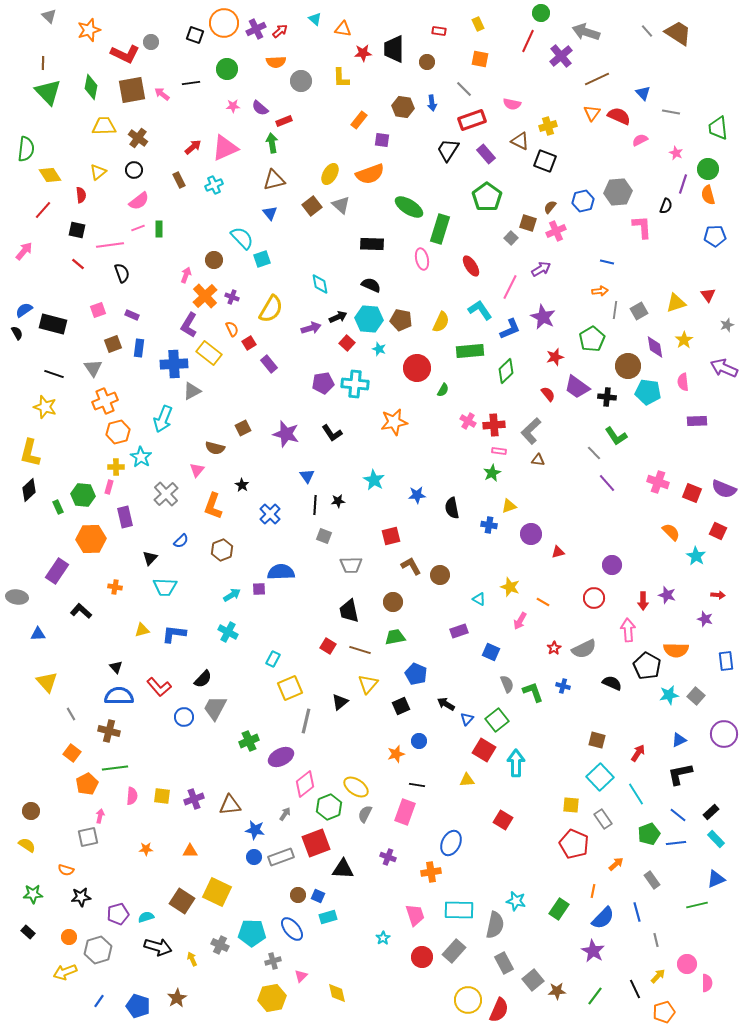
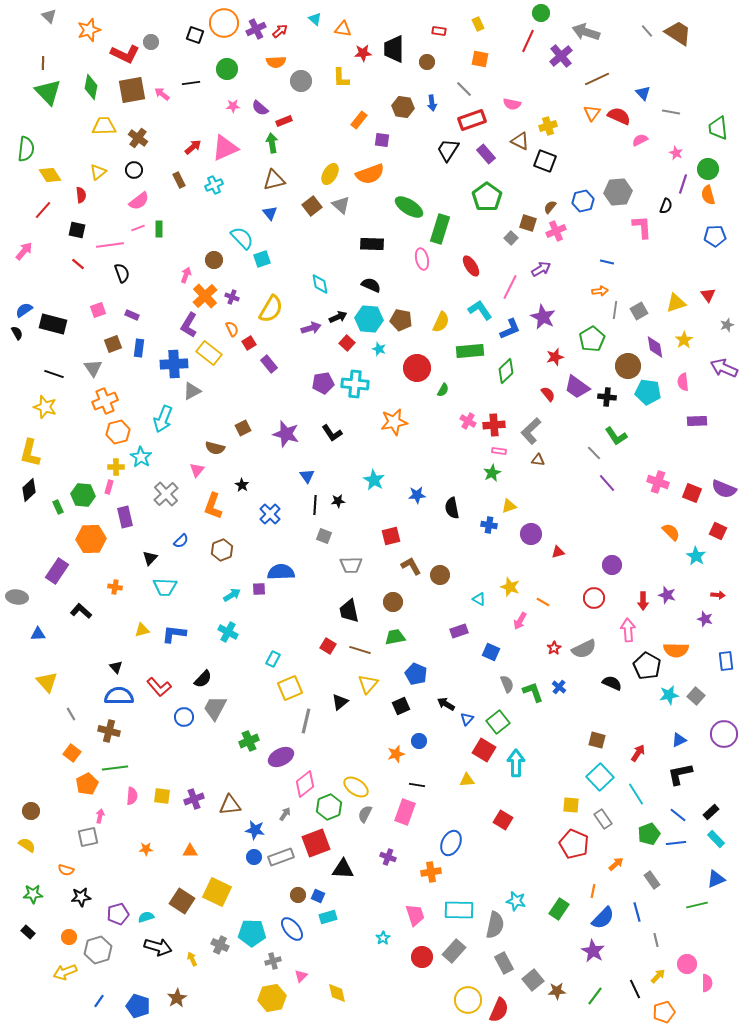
blue cross at (563, 686): moved 4 px left, 1 px down; rotated 24 degrees clockwise
green square at (497, 720): moved 1 px right, 2 px down
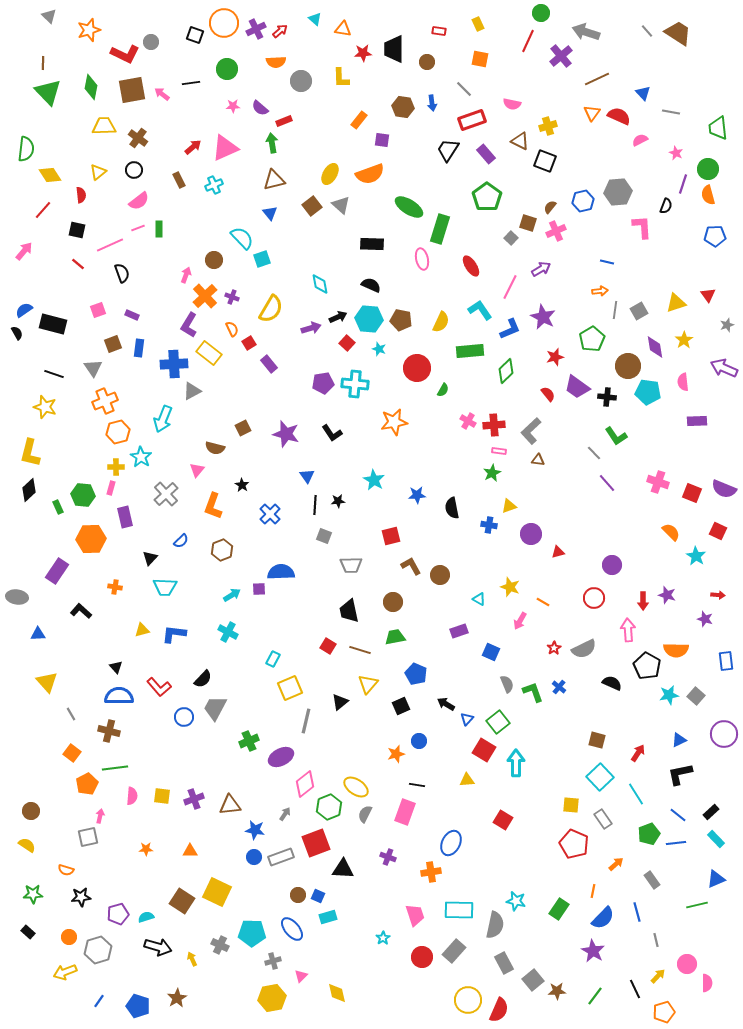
pink line at (110, 245): rotated 16 degrees counterclockwise
pink rectangle at (109, 487): moved 2 px right, 1 px down
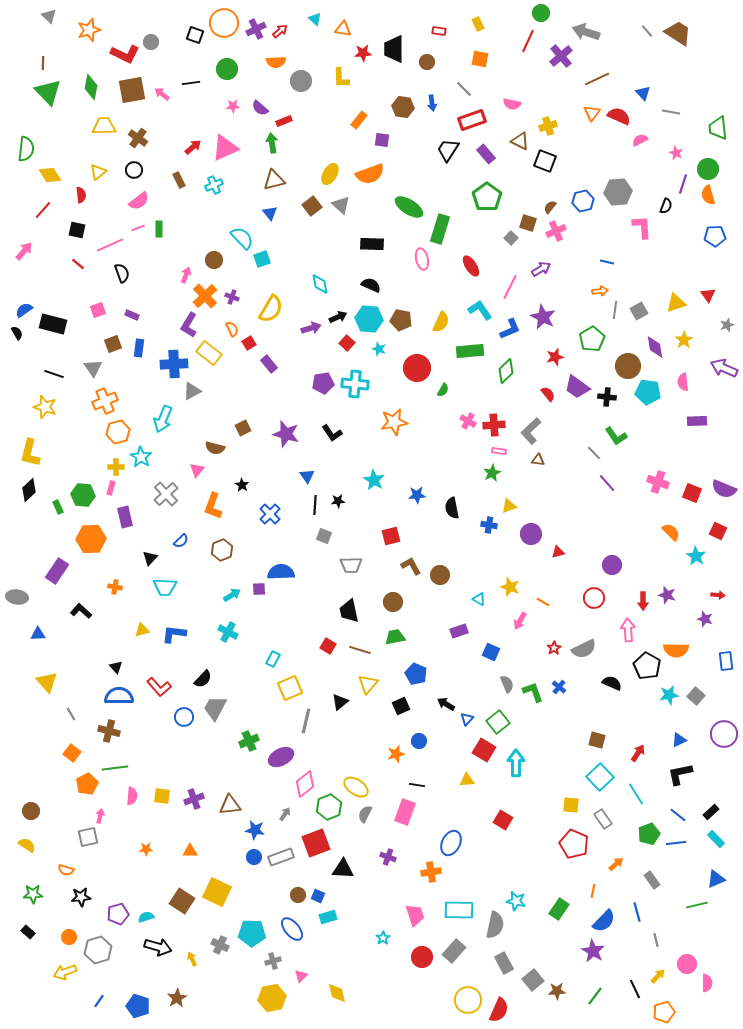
blue semicircle at (603, 918): moved 1 px right, 3 px down
